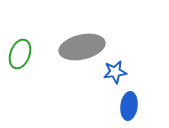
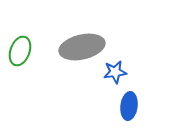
green ellipse: moved 3 px up
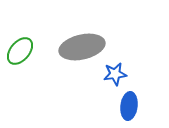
green ellipse: rotated 20 degrees clockwise
blue star: moved 2 px down
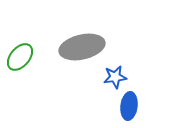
green ellipse: moved 6 px down
blue star: moved 3 px down
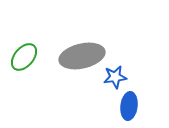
gray ellipse: moved 9 px down
green ellipse: moved 4 px right
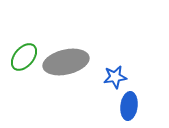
gray ellipse: moved 16 px left, 6 px down
